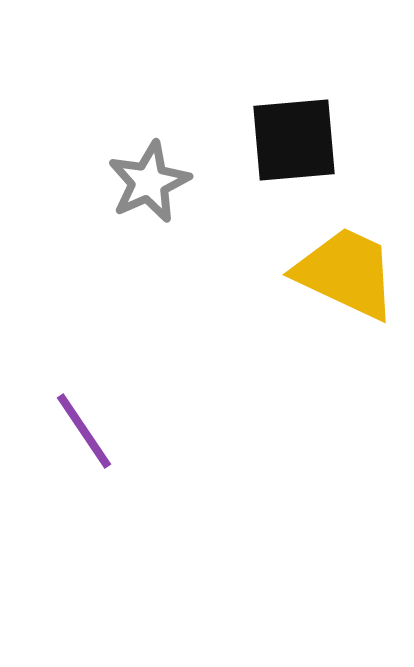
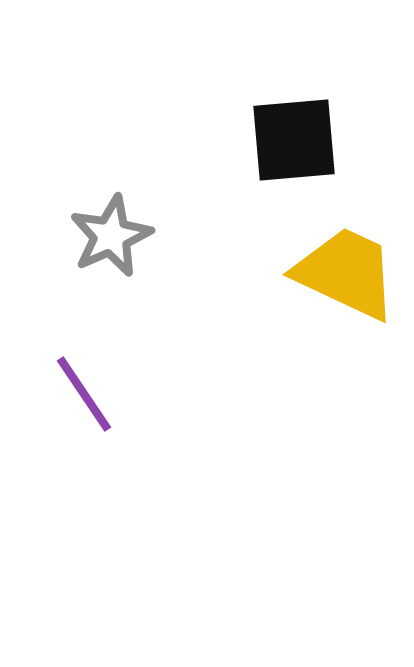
gray star: moved 38 px left, 54 px down
purple line: moved 37 px up
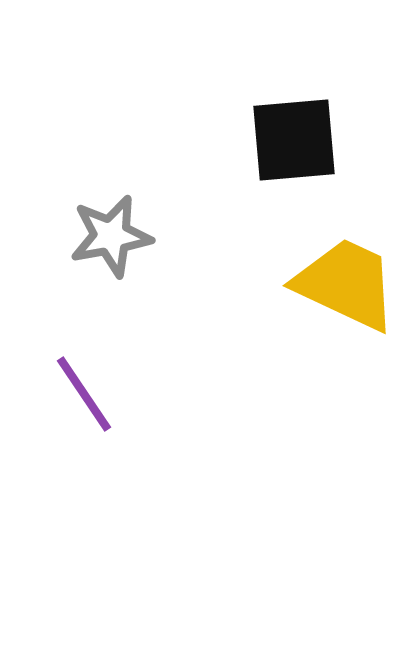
gray star: rotated 14 degrees clockwise
yellow trapezoid: moved 11 px down
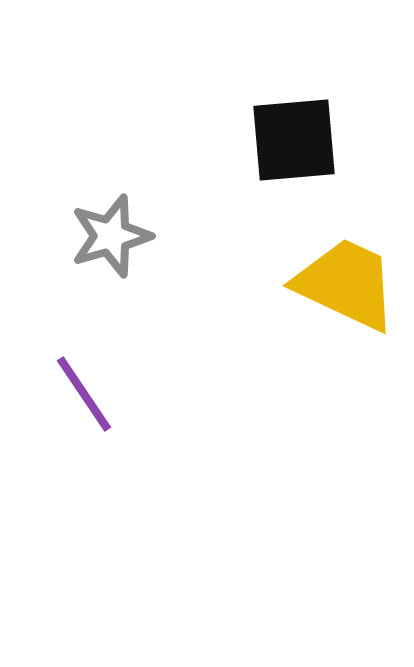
gray star: rotated 6 degrees counterclockwise
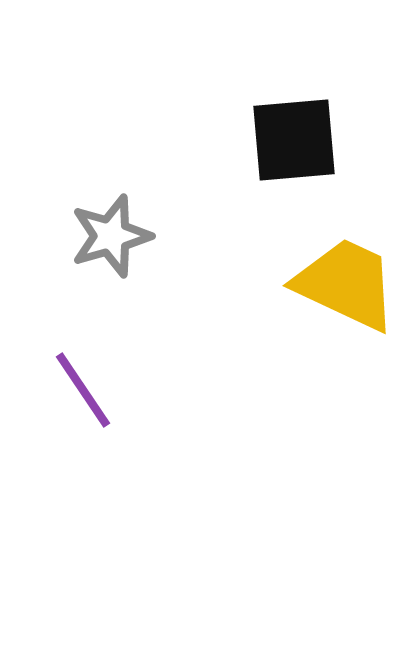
purple line: moved 1 px left, 4 px up
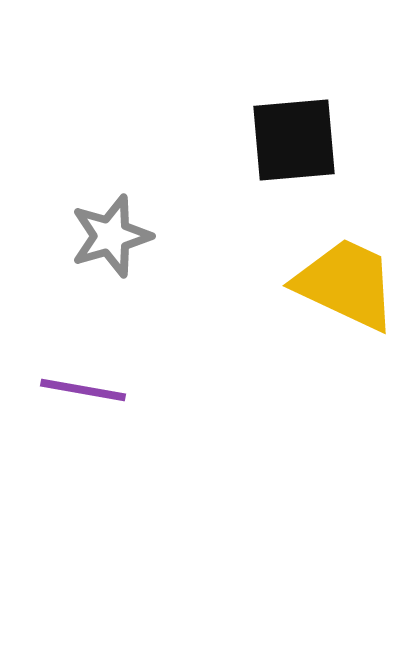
purple line: rotated 46 degrees counterclockwise
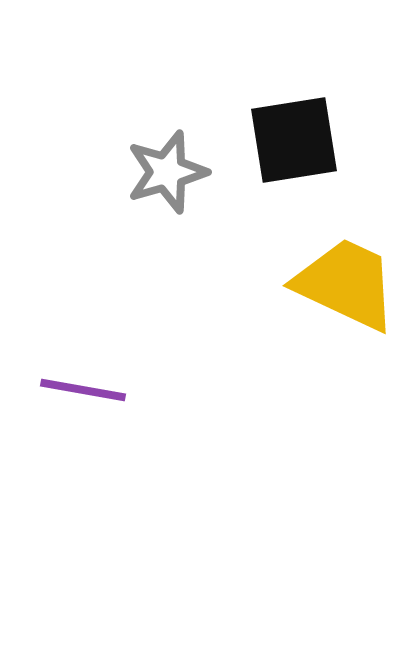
black square: rotated 4 degrees counterclockwise
gray star: moved 56 px right, 64 px up
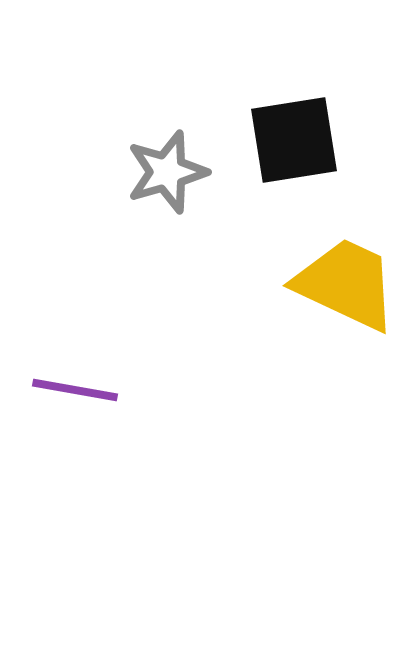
purple line: moved 8 px left
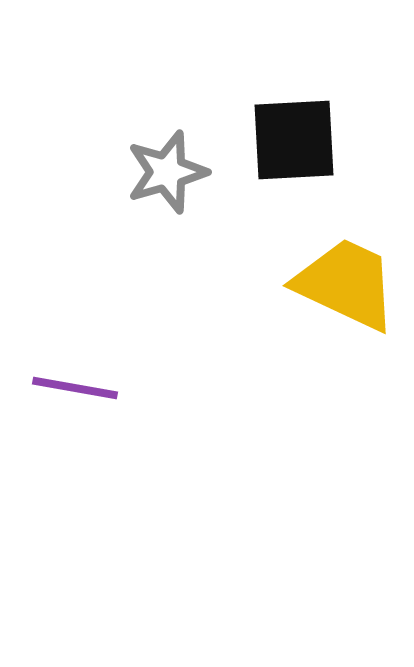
black square: rotated 6 degrees clockwise
purple line: moved 2 px up
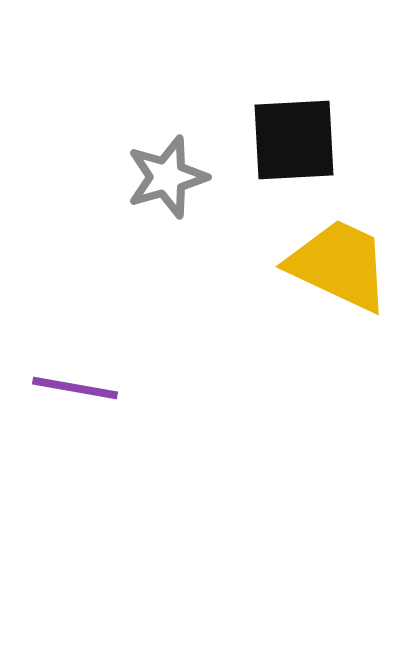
gray star: moved 5 px down
yellow trapezoid: moved 7 px left, 19 px up
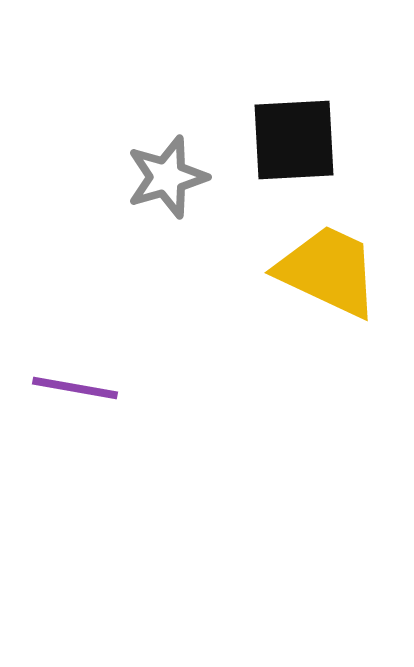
yellow trapezoid: moved 11 px left, 6 px down
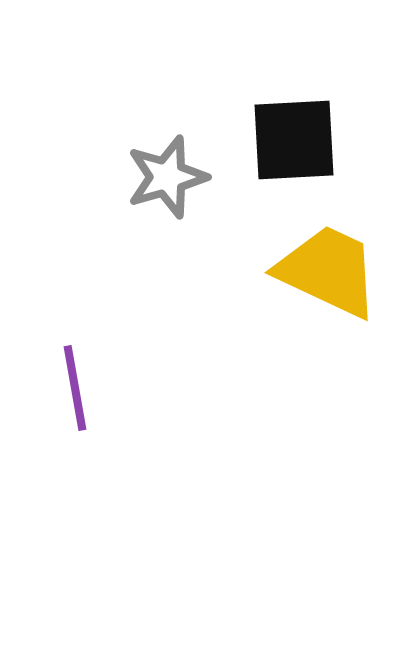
purple line: rotated 70 degrees clockwise
